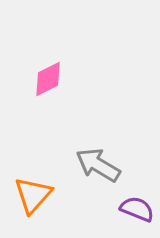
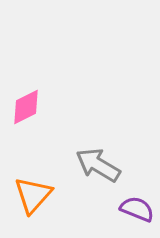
pink diamond: moved 22 px left, 28 px down
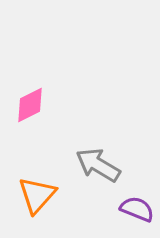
pink diamond: moved 4 px right, 2 px up
orange triangle: moved 4 px right
